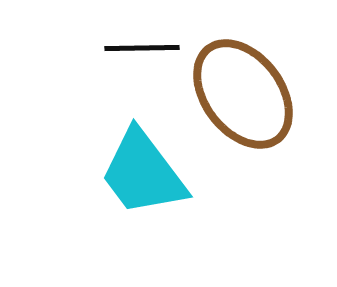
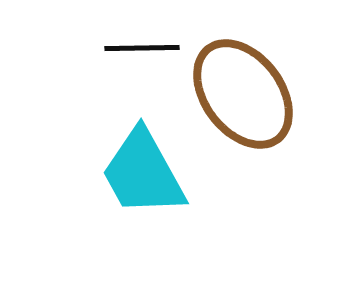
cyan trapezoid: rotated 8 degrees clockwise
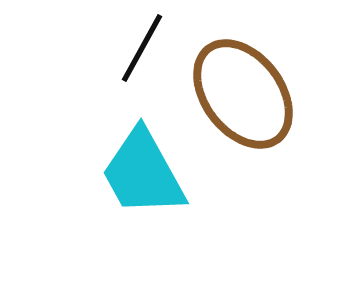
black line: rotated 60 degrees counterclockwise
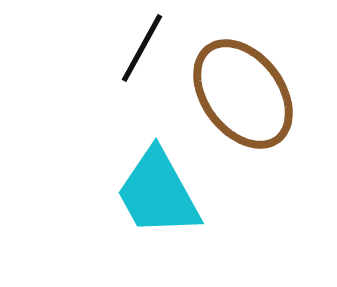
cyan trapezoid: moved 15 px right, 20 px down
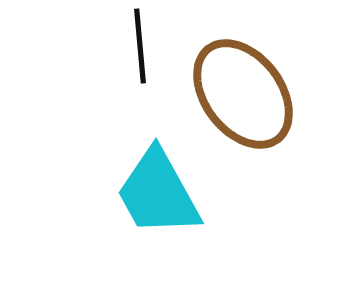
black line: moved 2 px left, 2 px up; rotated 34 degrees counterclockwise
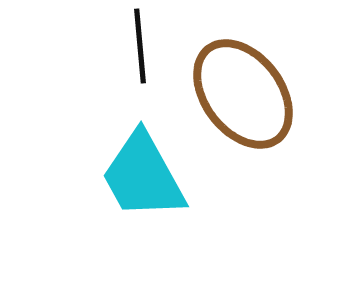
cyan trapezoid: moved 15 px left, 17 px up
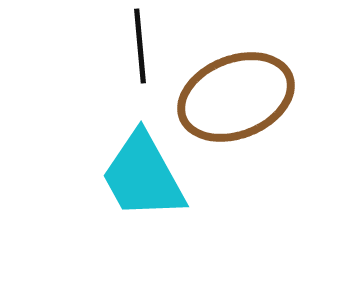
brown ellipse: moved 7 px left, 3 px down; rotated 75 degrees counterclockwise
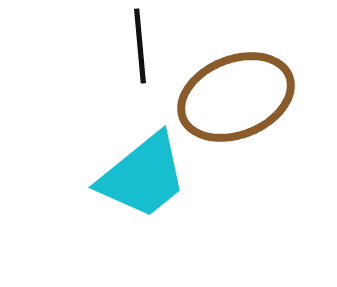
cyan trapezoid: rotated 100 degrees counterclockwise
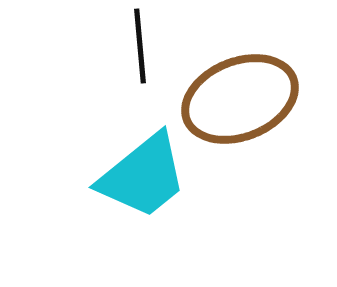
brown ellipse: moved 4 px right, 2 px down
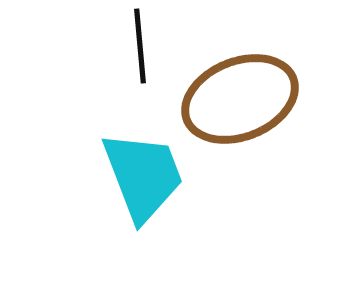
cyan trapezoid: rotated 72 degrees counterclockwise
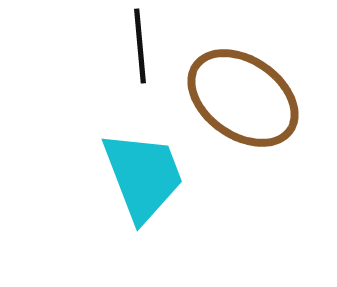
brown ellipse: moved 3 px right, 1 px up; rotated 57 degrees clockwise
